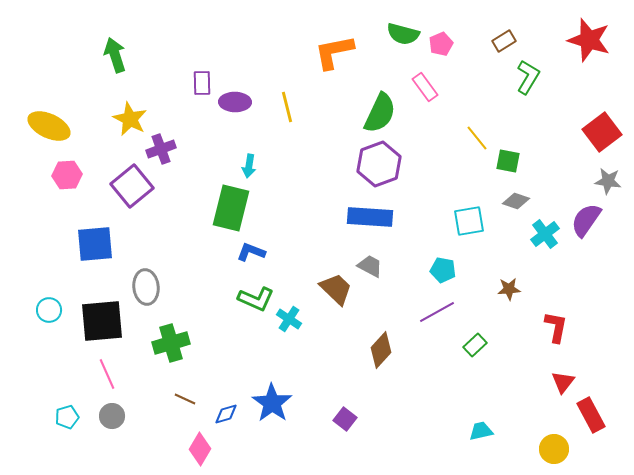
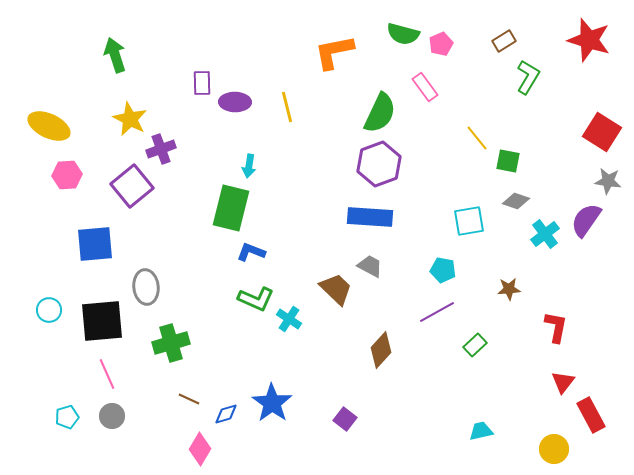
red square at (602, 132): rotated 21 degrees counterclockwise
brown line at (185, 399): moved 4 px right
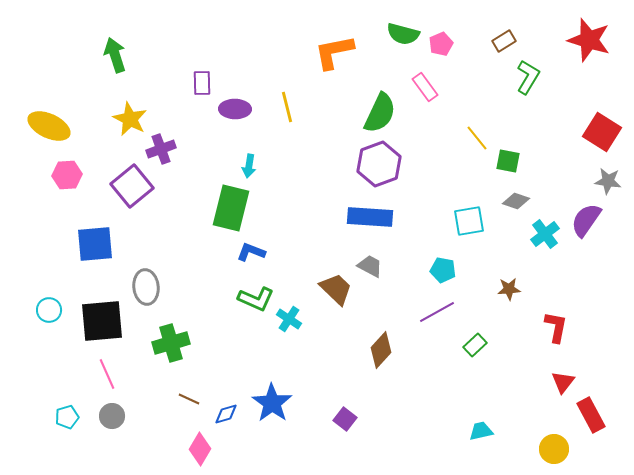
purple ellipse at (235, 102): moved 7 px down
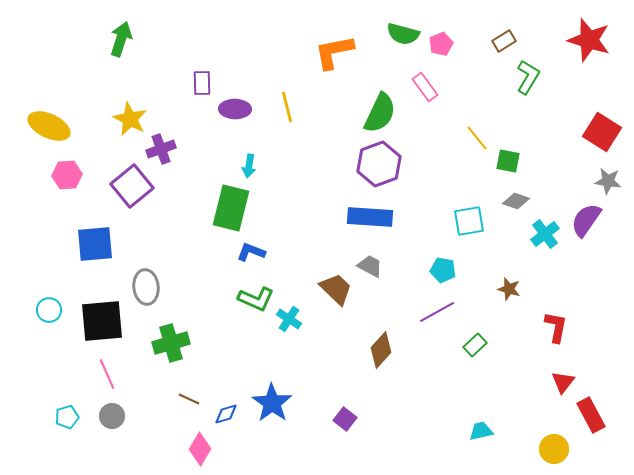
green arrow at (115, 55): moved 6 px right, 16 px up; rotated 36 degrees clockwise
brown star at (509, 289): rotated 20 degrees clockwise
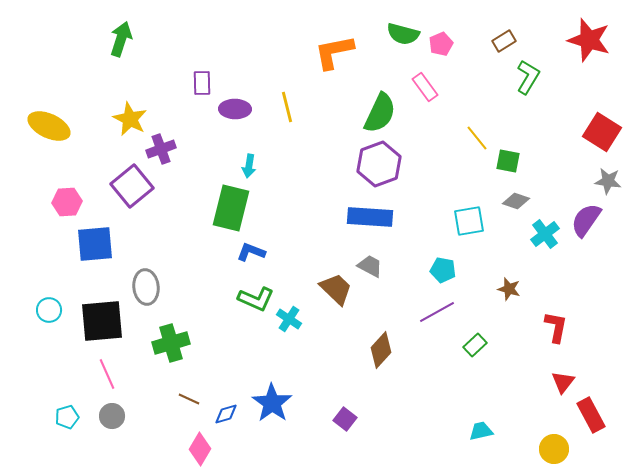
pink hexagon at (67, 175): moved 27 px down
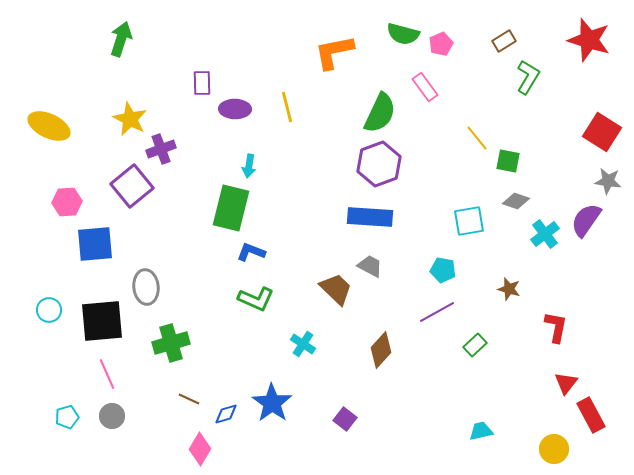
cyan cross at (289, 319): moved 14 px right, 25 px down
red triangle at (563, 382): moved 3 px right, 1 px down
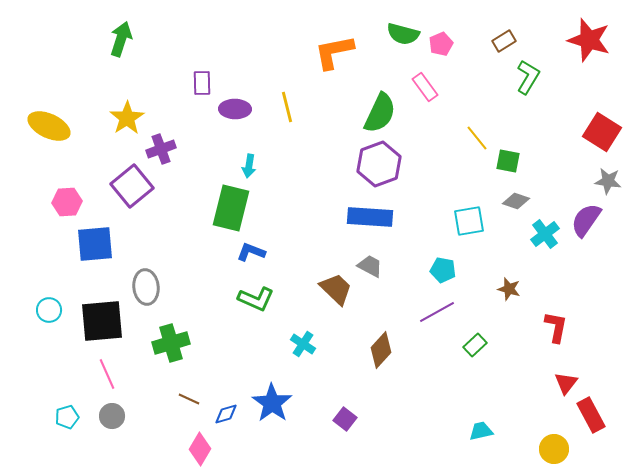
yellow star at (130, 119): moved 3 px left, 1 px up; rotated 12 degrees clockwise
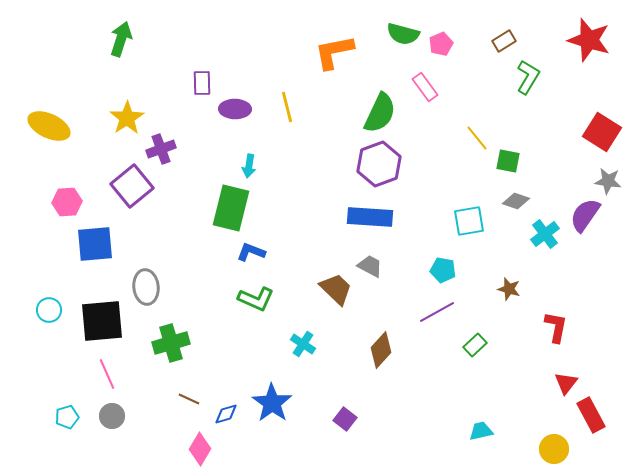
purple semicircle at (586, 220): moved 1 px left, 5 px up
